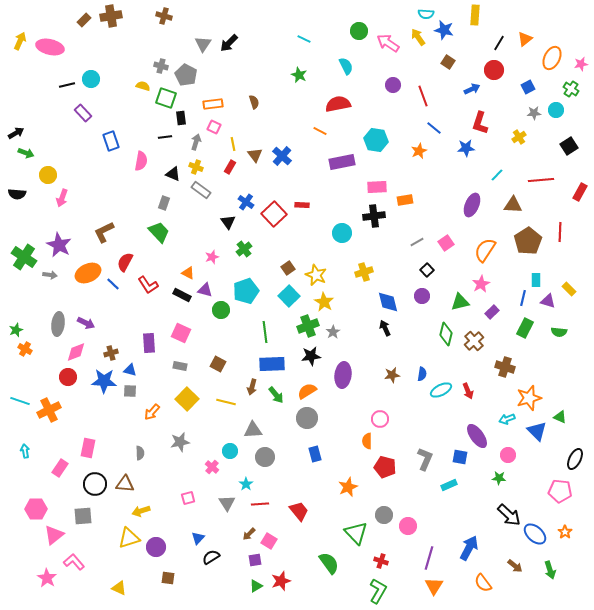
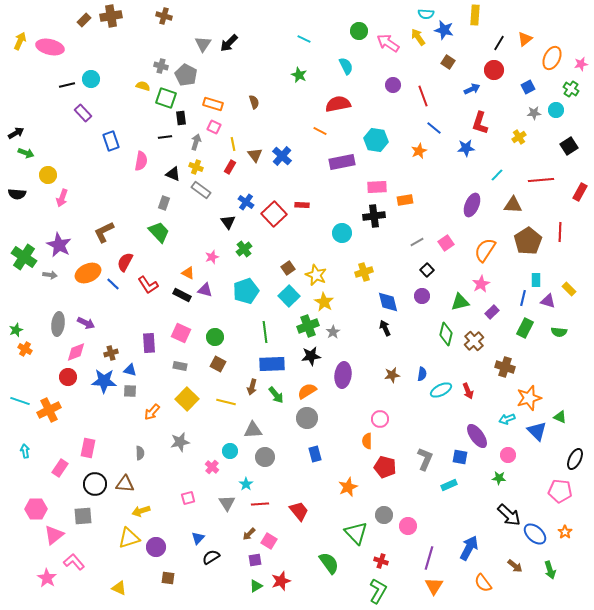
orange rectangle at (213, 104): rotated 24 degrees clockwise
green circle at (221, 310): moved 6 px left, 27 px down
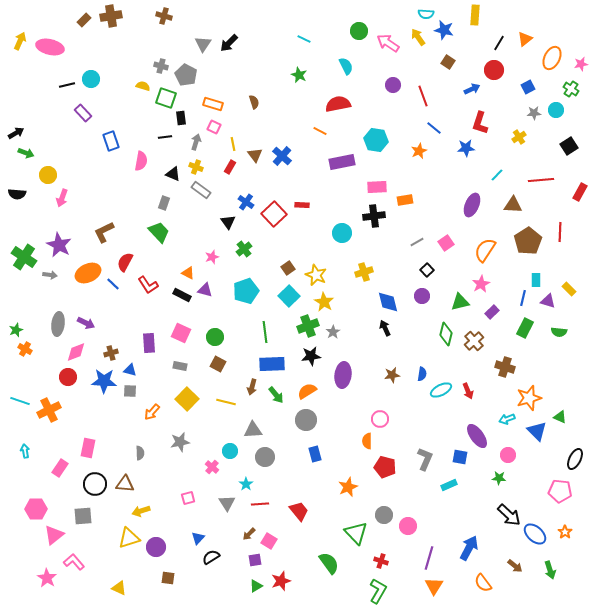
gray circle at (307, 418): moved 1 px left, 2 px down
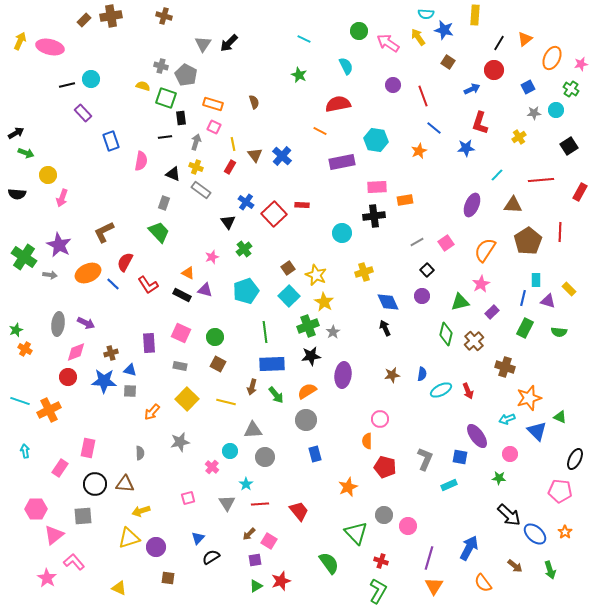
blue diamond at (388, 302): rotated 10 degrees counterclockwise
pink circle at (508, 455): moved 2 px right, 1 px up
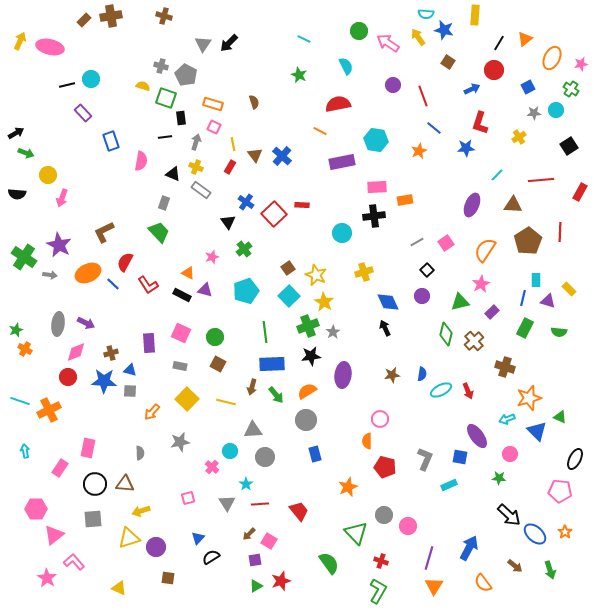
gray square at (83, 516): moved 10 px right, 3 px down
